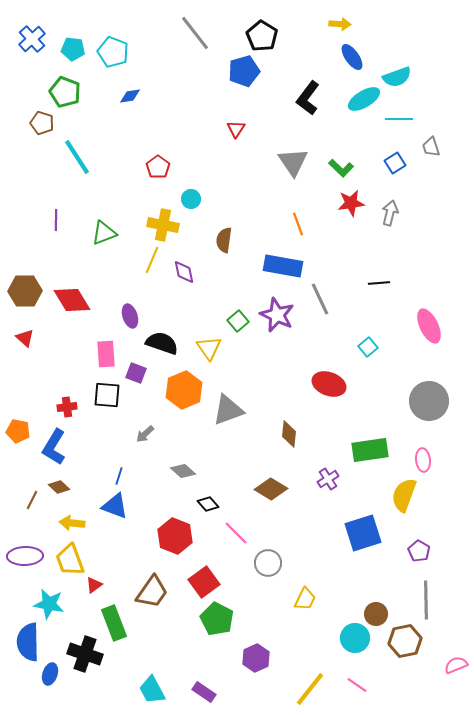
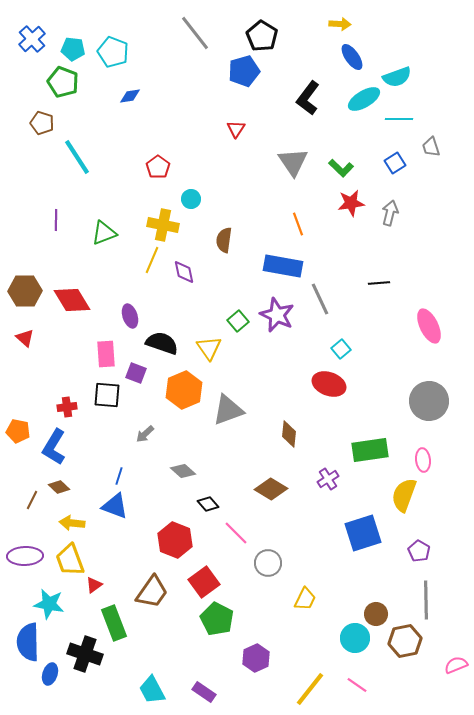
green pentagon at (65, 92): moved 2 px left, 10 px up
cyan square at (368, 347): moved 27 px left, 2 px down
red hexagon at (175, 536): moved 4 px down
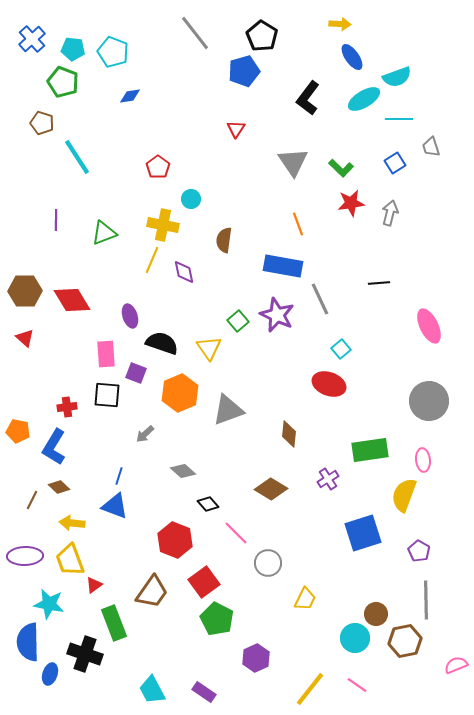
orange hexagon at (184, 390): moved 4 px left, 3 px down
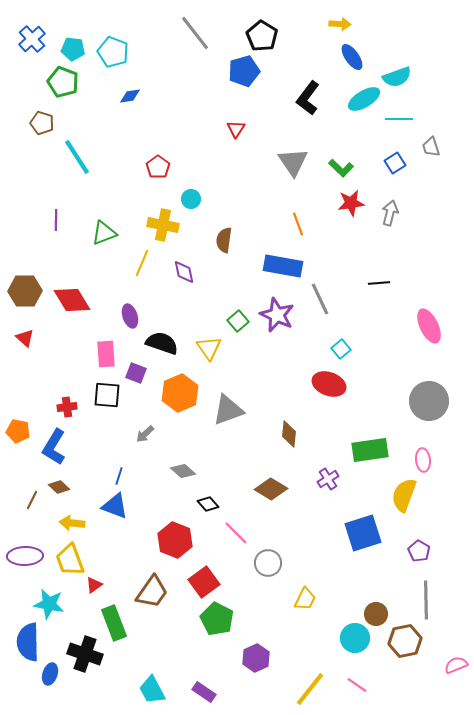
yellow line at (152, 260): moved 10 px left, 3 px down
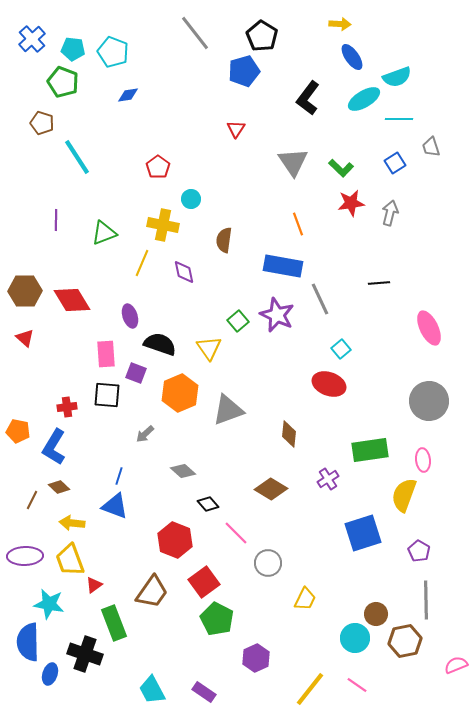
blue diamond at (130, 96): moved 2 px left, 1 px up
pink ellipse at (429, 326): moved 2 px down
black semicircle at (162, 343): moved 2 px left, 1 px down
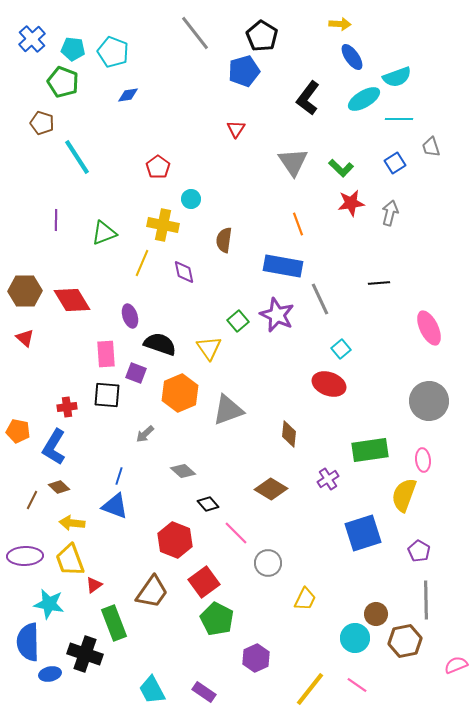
blue ellipse at (50, 674): rotated 60 degrees clockwise
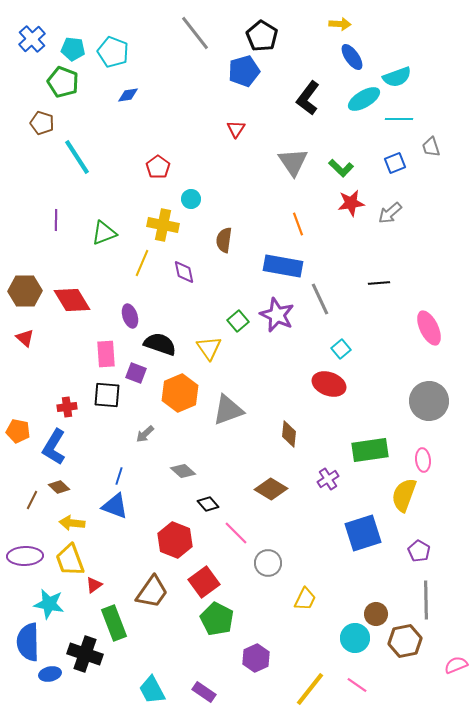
blue square at (395, 163): rotated 10 degrees clockwise
gray arrow at (390, 213): rotated 145 degrees counterclockwise
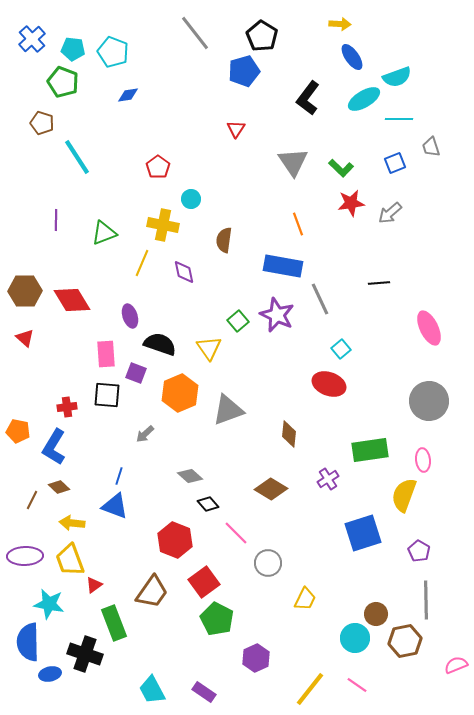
gray diamond at (183, 471): moved 7 px right, 5 px down
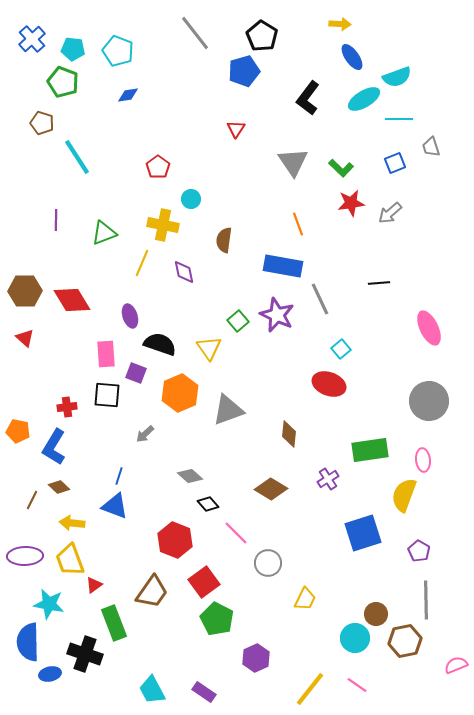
cyan pentagon at (113, 52): moved 5 px right, 1 px up
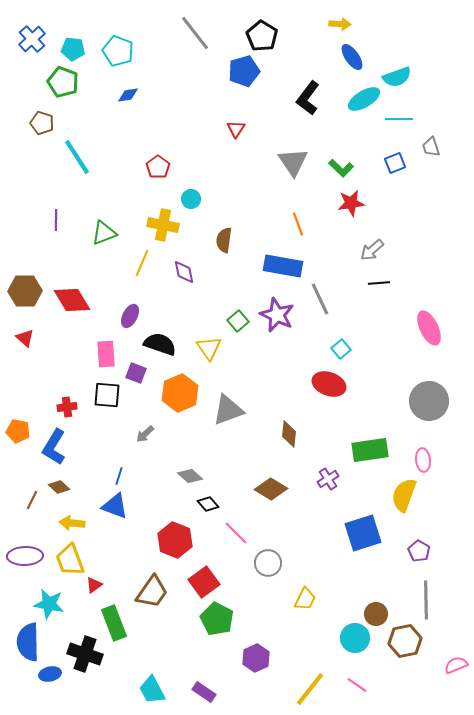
gray arrow at (390, 213): moved 18 px left, 37 px down
purple ellipse at (130, 316): rotated 45 degrees clockwise
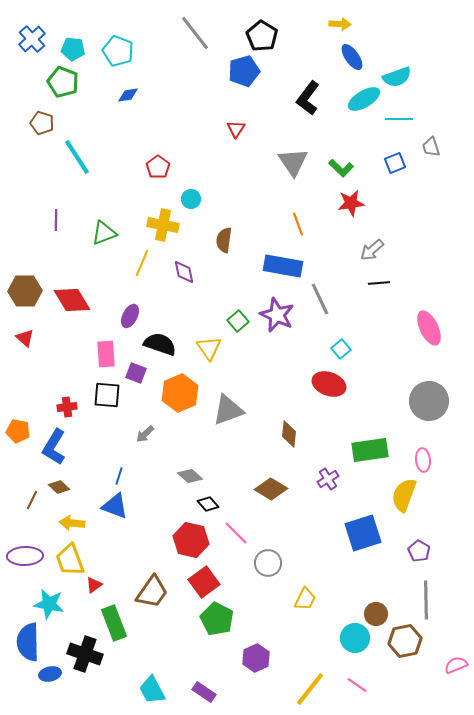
red hexagon at (175, 540): moved 16 px right; rotated 8 degrees counterclockwise
